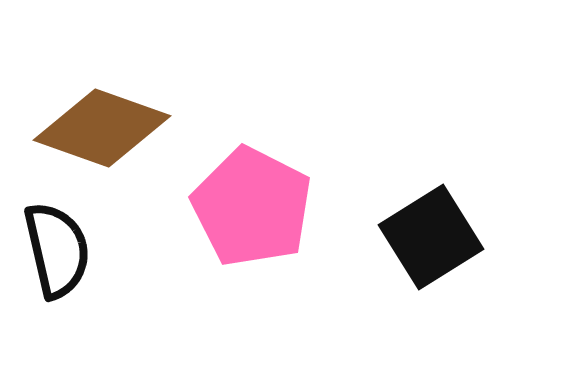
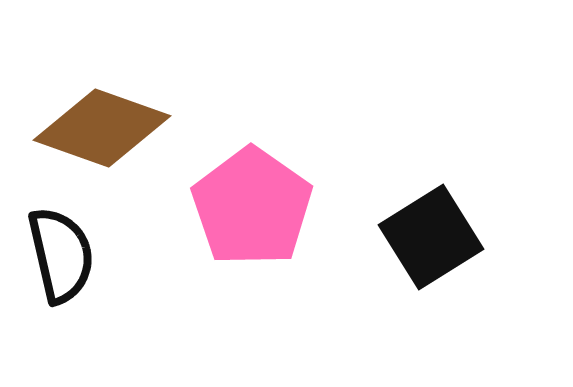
pink pentagon: rotated 8 degrees clockwise
black semicircle: moved 4 px right, 5 px down
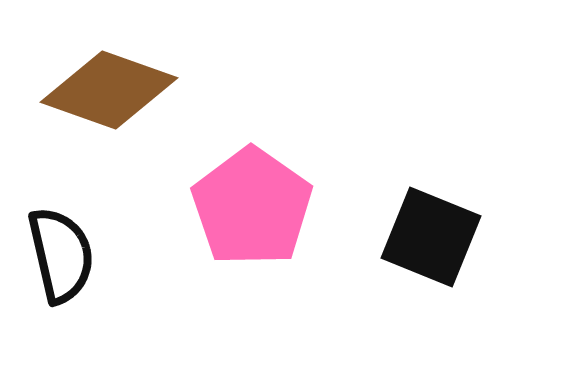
brown diamond: moved 7 px right, 38 px up
black square: rotated 36 degrees counterclockwise
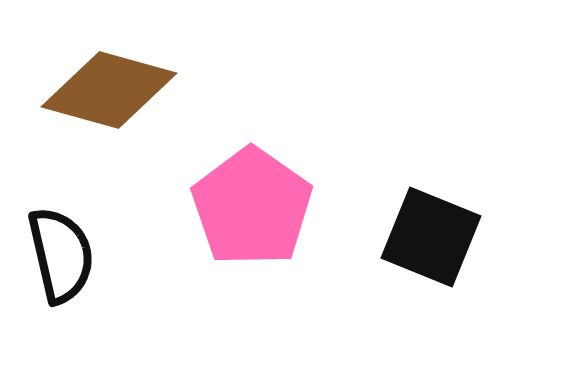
brown diamond: rotated 4 degrees counterclockwise
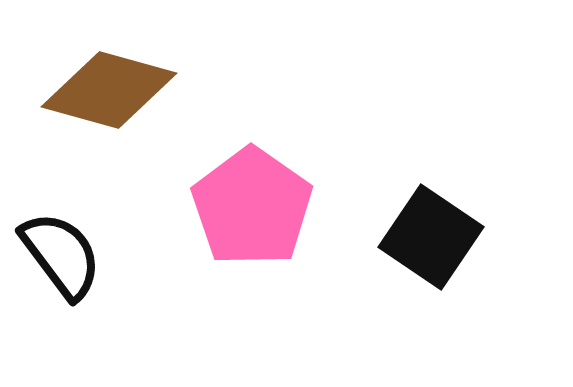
black square: rotated 12 degrees clockwise
black semicircle: rotated 24 degrees counterclockwise
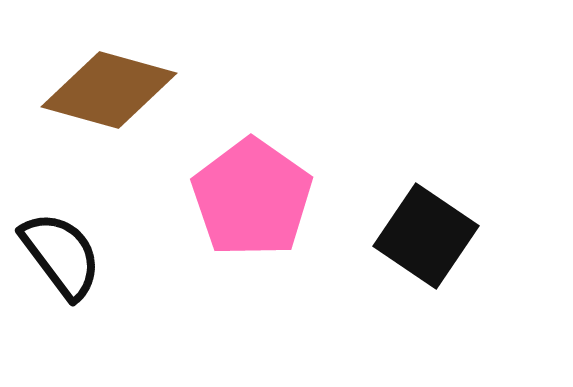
pink pentagon: moved 9 px up
black square: moved 5 px left, 1 px up
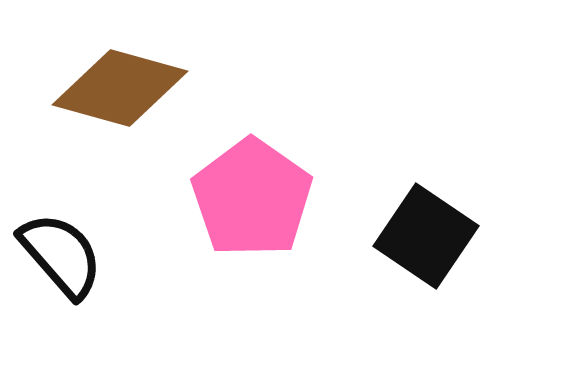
brown diamond: moved 11 px right, 2 px up
black semicircle: rotated 4 degrees counterclockwise
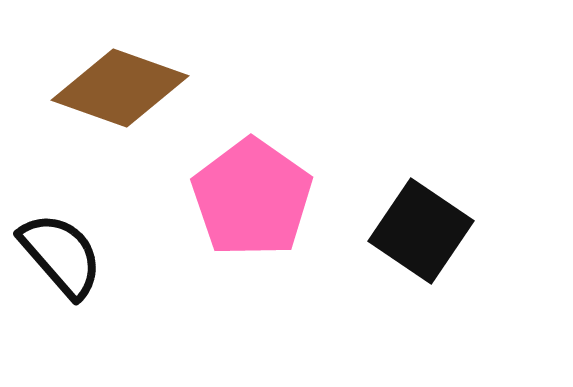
brown diamond: rotated 4 degrees clockwise
black square: moved 5 px left, 5 px up
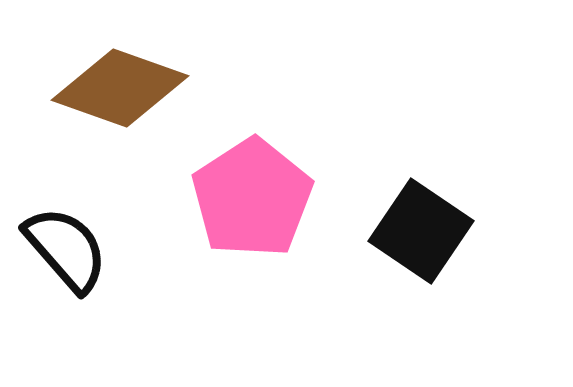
pink pentagon: rotated 4 degrees clockwise
black semicircle: moved 5 px right, 6 px up
